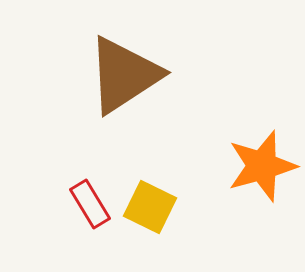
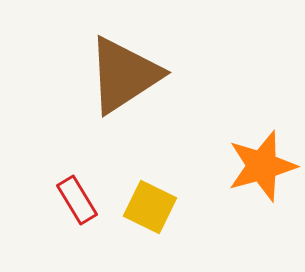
red rectangle: moved 13 px left, 4 px up
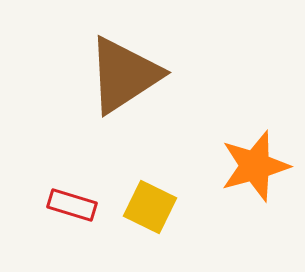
orange star: moved 7 px left
red rectangle: moved 5 px left, 5 px down; rotated 42 degrees counterclockwise
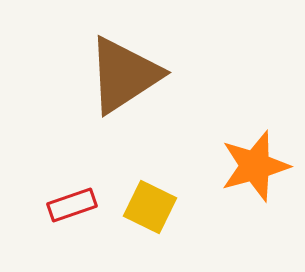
red rectangle: rotated 36 degrees counterclockwise
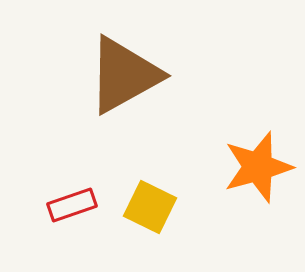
brown triangle: rotated 4 degrees clockwise
orange star: moved 3 px right, 1 px down
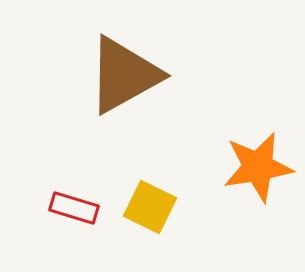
orange star: rotated 6 degrees clockwise
red rectangle: moved 2 px right, 3 px down; rotated 36 degrees clockwise
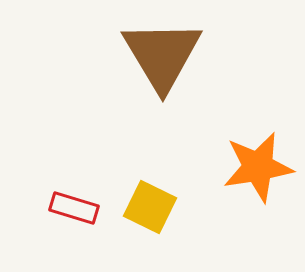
brown triangle: moved 38 px right, 20 px up; rotated 32 degrees counterclockwise
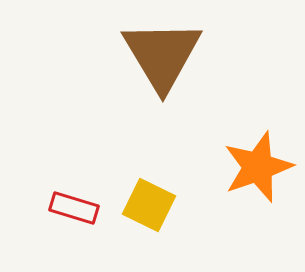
orange star: rotated 10 degrees counterclockwise
yellow square: moved 1 px left, 2 px up
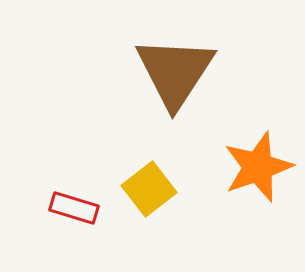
brown triangle: moved 13 px right, 17 px down; rotated 4 degrees clockwise
yellow square: moved 16 px up; rotated 26 degrees clockwise
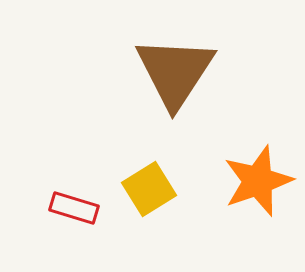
orange star: moved 14 px down
yellow square: rotated 6 degrees clockwise
